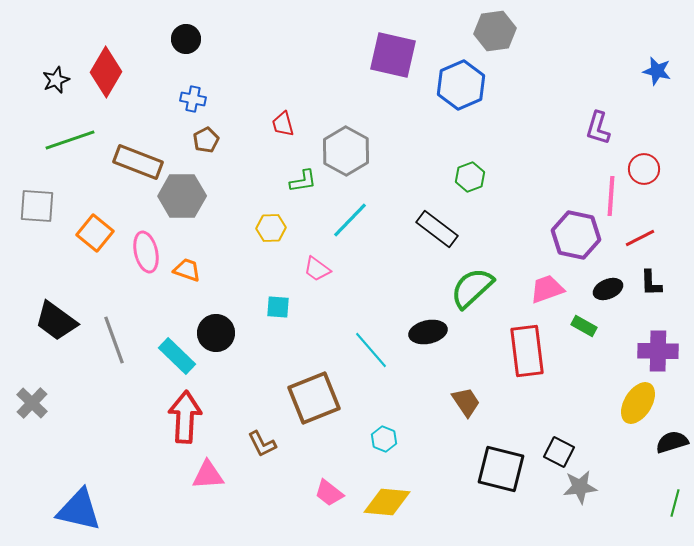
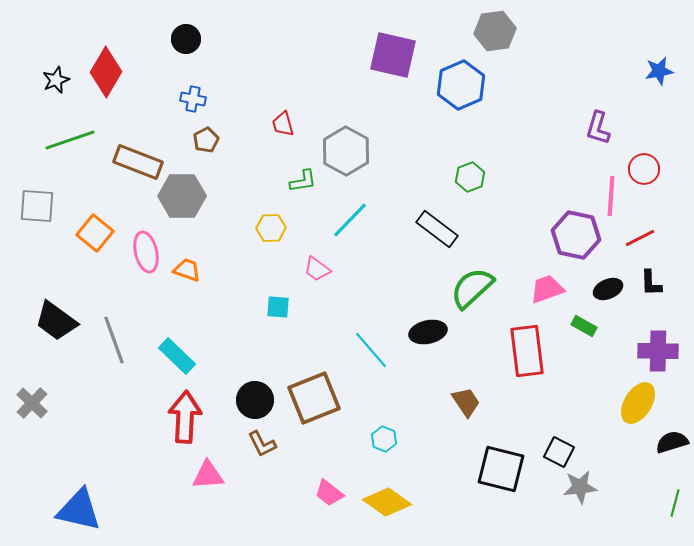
blue star at (657, 71): moved 2 px right; rotated 24 degrees counterclockwise
black circle at (216, 333): moved 39 px right, 67 px down
yellow diamond at (387, 502): rotated 30 degrees clockwise
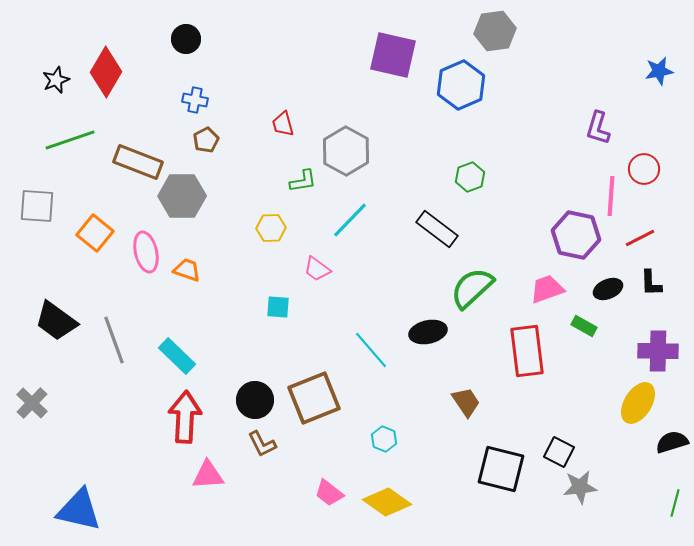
blue cross at (193, 99): moved 2 px right, 1 px down
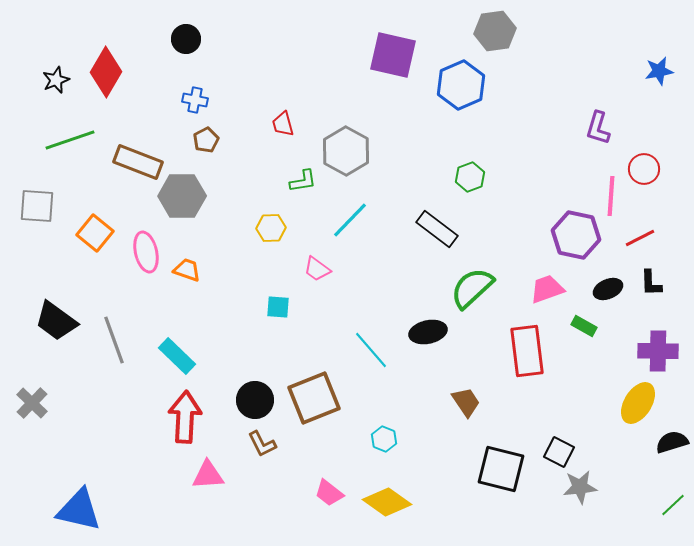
green line at (675, 503): moved 2 px left, 2 px down; rotated 32 degrees clockwise
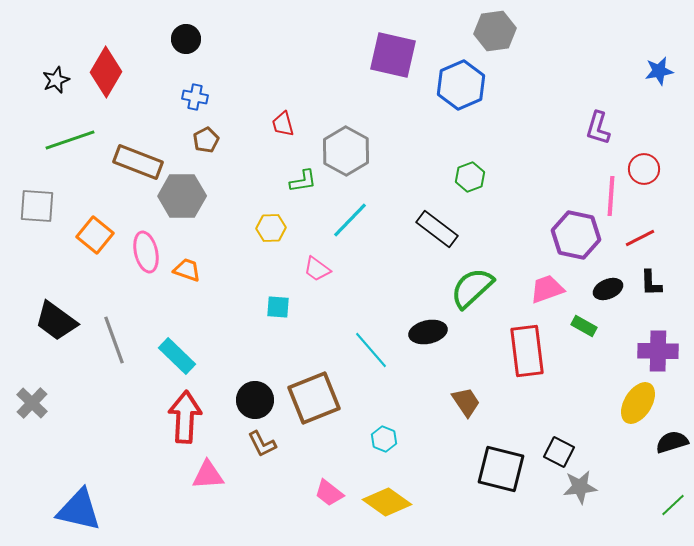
blue cross at (195, 100): moved 3 px up
orange square at (95, 233): moved 2 px down
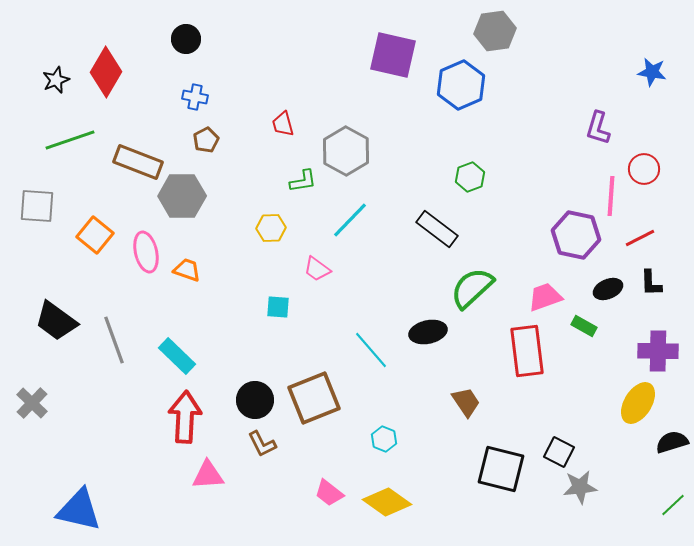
blue star at (659, 71): moved 7 px left, 1 px down; rotated 20 degrees clockwise
pink trapezoid at (547, 289): moved 2 px left, 8 px down
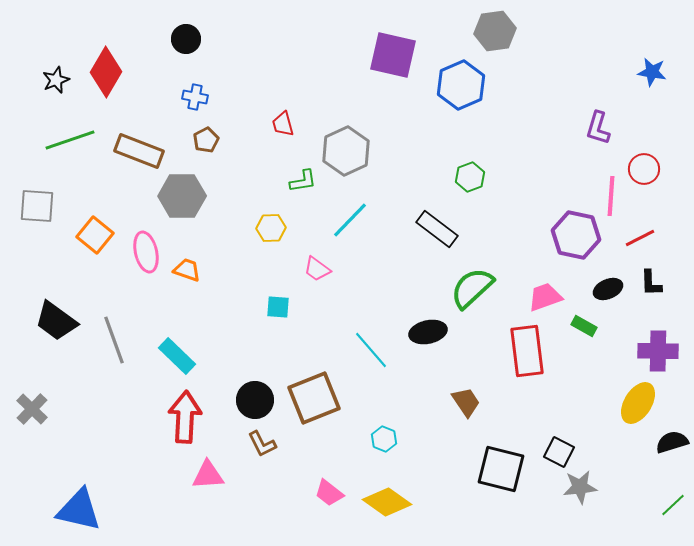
gray hexagon at (346, 151): rotated 6 degrees clockwise
brown rectangle at (138, 162): moved 1 px right, 11 px up
gray cross at (32, 403): moved 6 px down
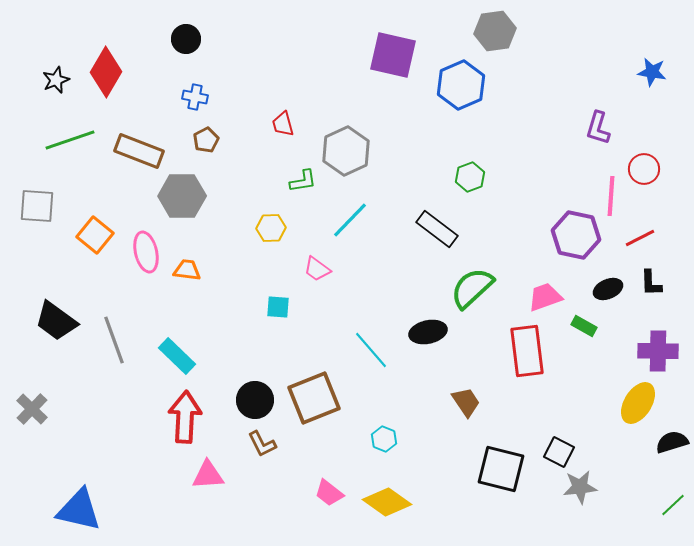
orange trapezoid at (187, 270): rotated 12 degrees counterclockwise
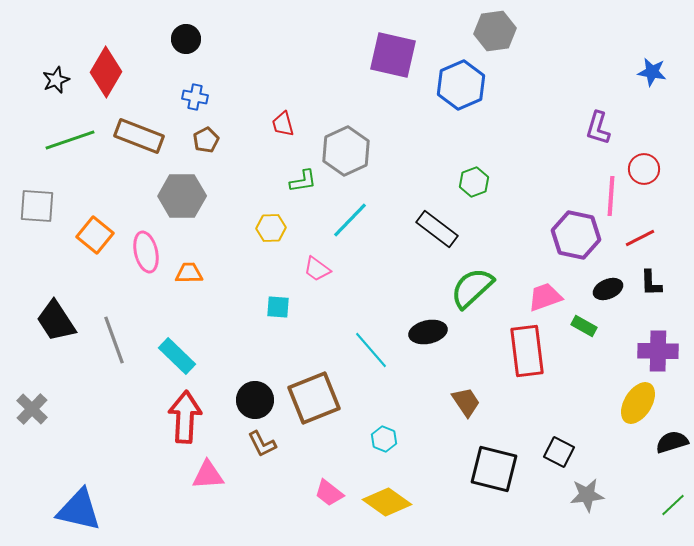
brown rectangle at (139, 151): moved 15 px up
green hexagon at (470, 177): moved 4 px right, 5 px down
orange trapezoid at (187, 270): moved 2 px right, 3 px down; rotated 8 degrees counterclockwise
black trapezoid at (56, 321): rotated 21 degrees clockwise
black square at (501, 469): moved 7 px left
gray star at (580, 487): moved 7 px right, 8 px down
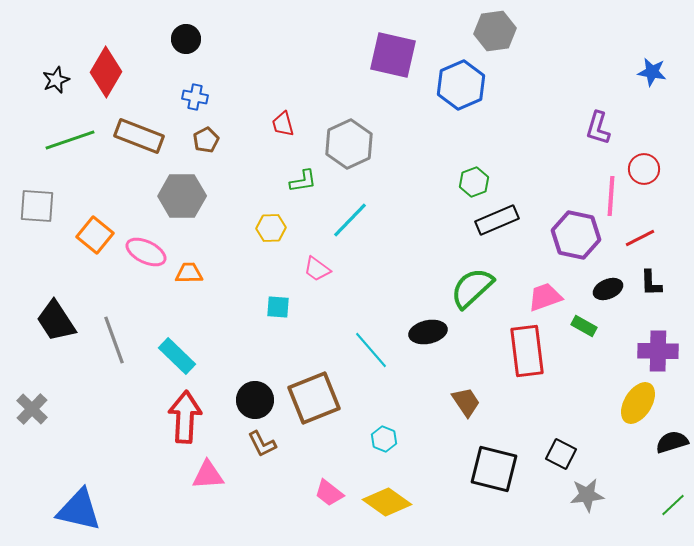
gray hexagon at (346, 151): moved 3 px right, 7 px up
black rectangle at (437, 229): moved 60 px right, 9 px up; rotated 60 degrees counterclockwise
pink ellipse at (146, 252): rotated 51 degrees counterclockwise
black square at (559, 452): moved 2 px right, 2 px down
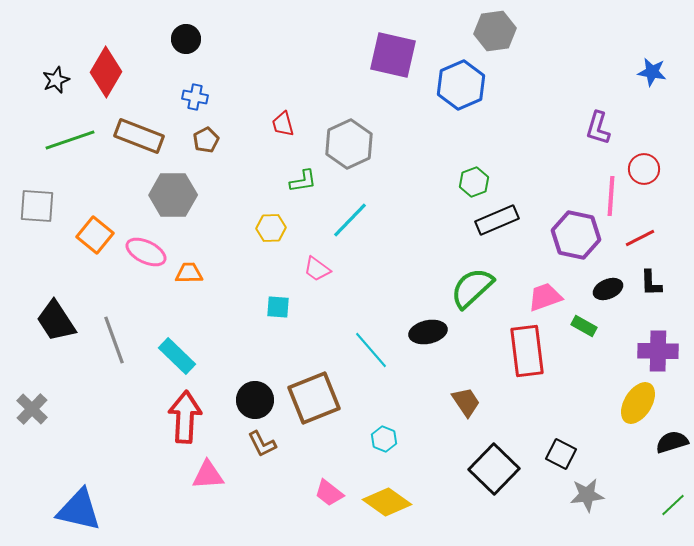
gray hexagon at (182, 196): moved 9 px left, 1 px up
black square at (494, 469): rotated 30 degrees clockwise
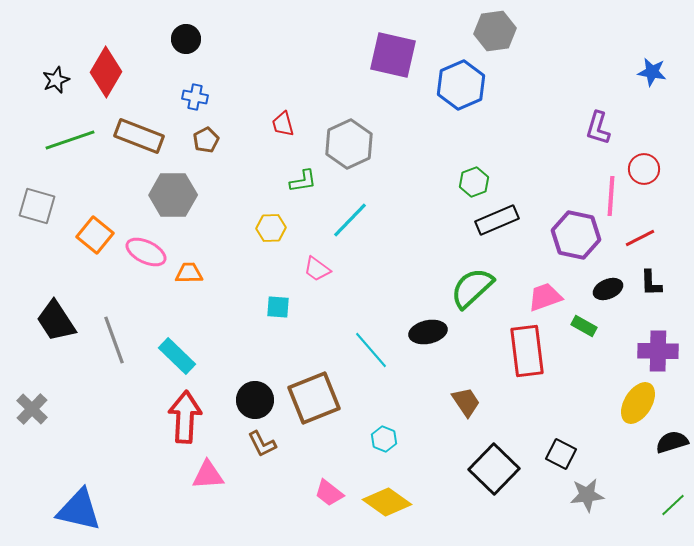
gray square at (37, 206): rotated 12 degrees clockwise
